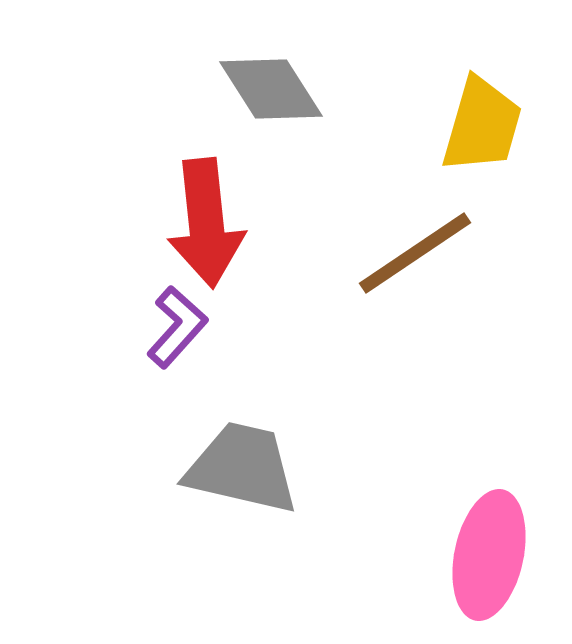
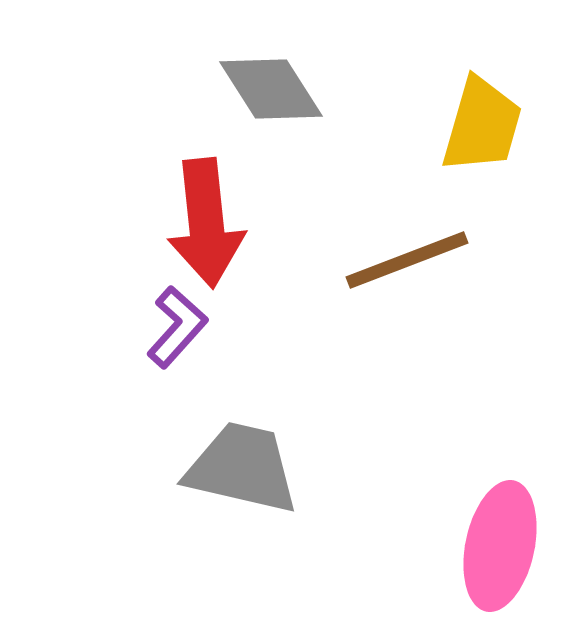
brown line: moved 8 px left, 7 px down; rotated 13 degrees clockwise
pink ellipse: moved 11 px right, 9 px up
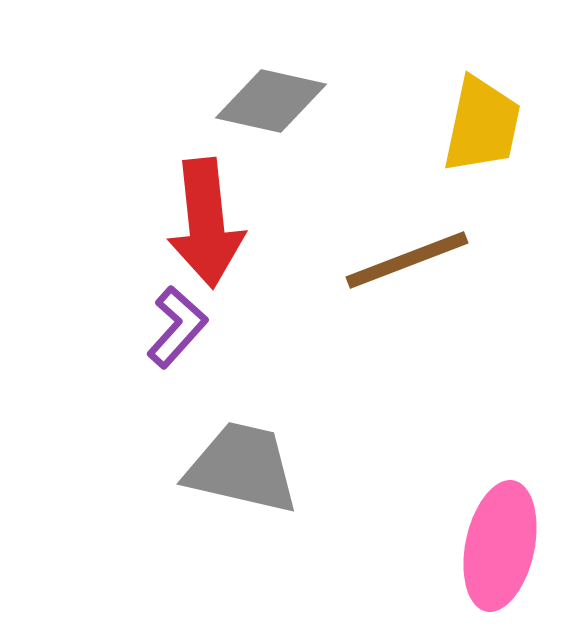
gray diamond: moved 12 px down; rotated 45 degrees counterclockwise
yellow trapezoid: rotated 4 degrees counterclockwise
